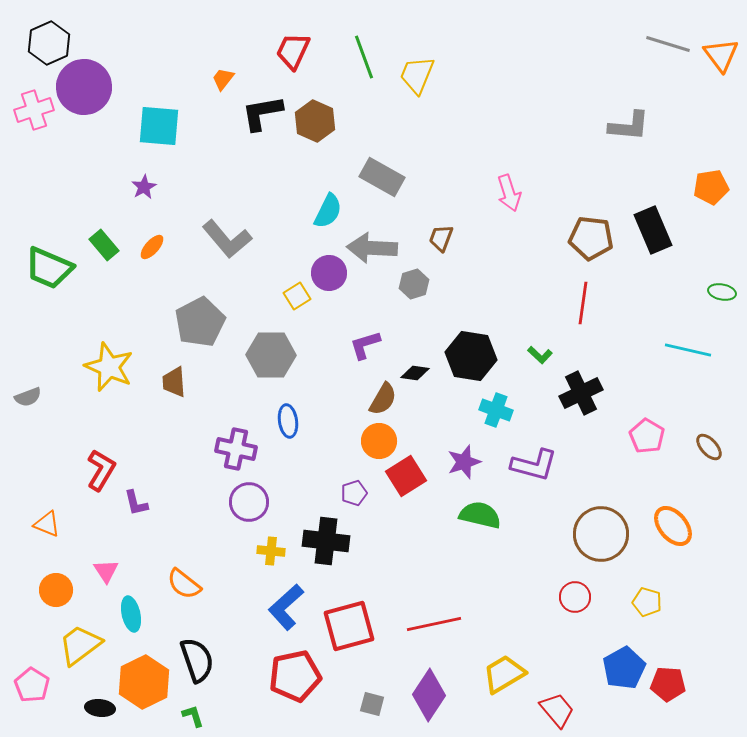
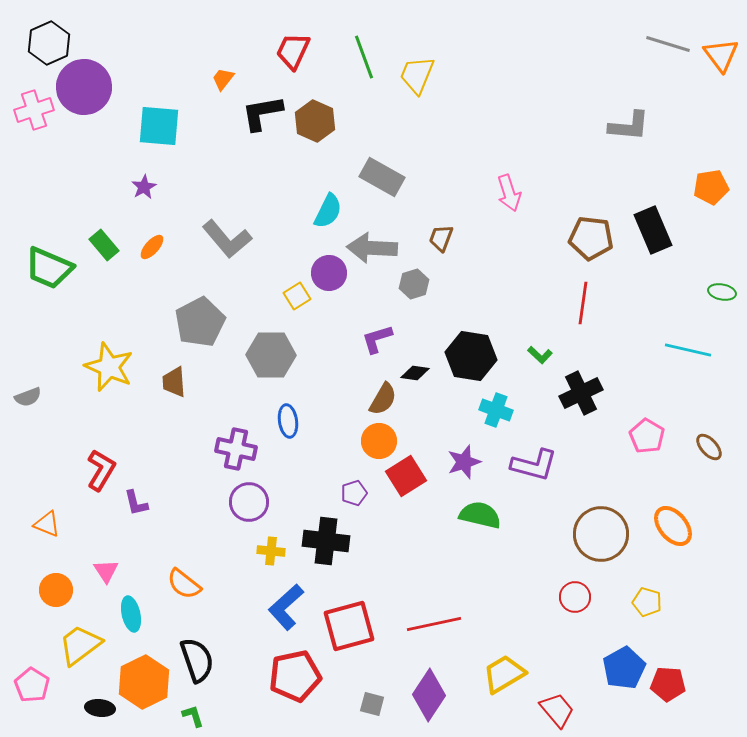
purple L-shape at (365, 345): moved 12 px right, 6 px up
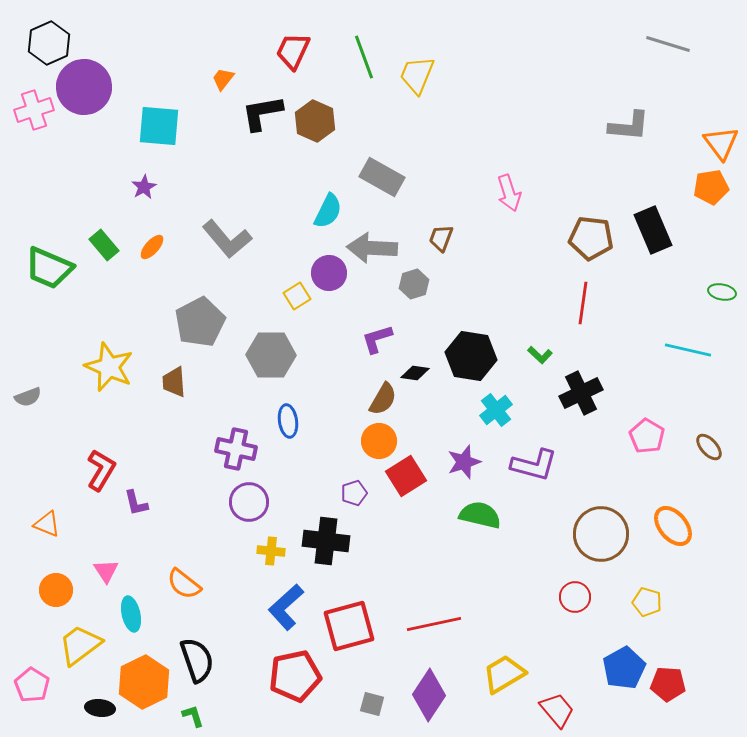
orange triangle at (721, 55): moved 88 px down
cyan cross at (496, 410): rotated 32 degrees clockwise
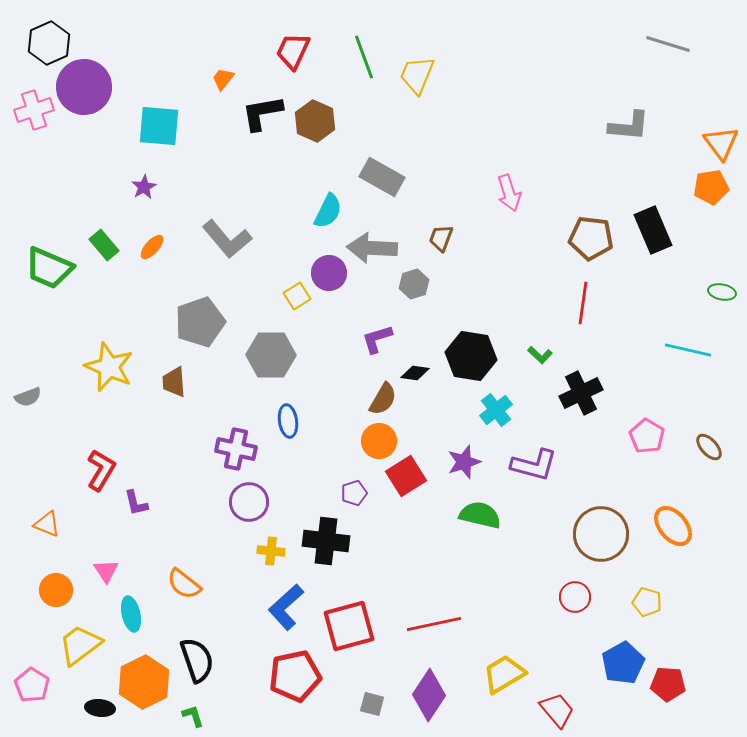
gray pentagon at (200, 322): rotated 9 degrees clockwise
blue pentagon at (624, 668): moved 1 px left, 5 px up
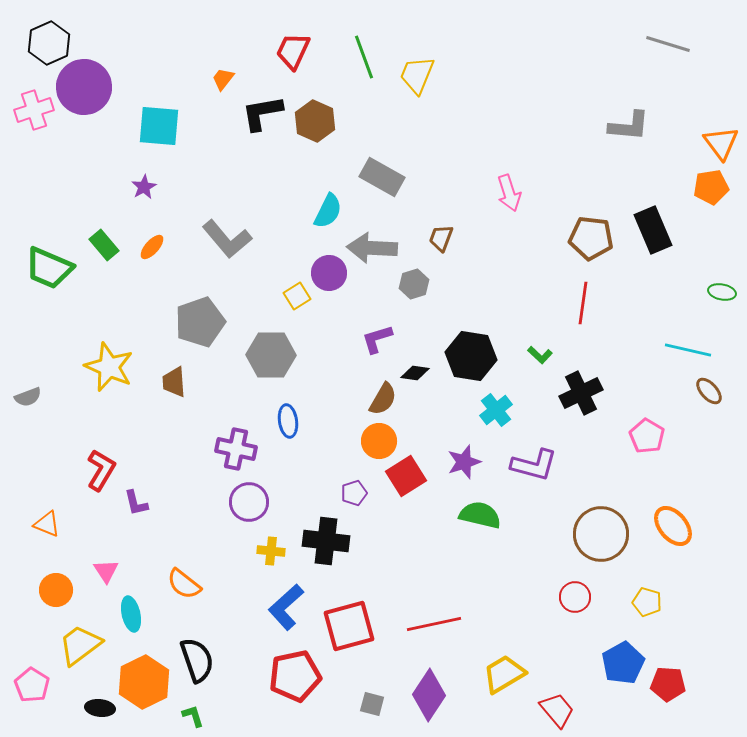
brown ellipse at (709, 447): moved 56 px up
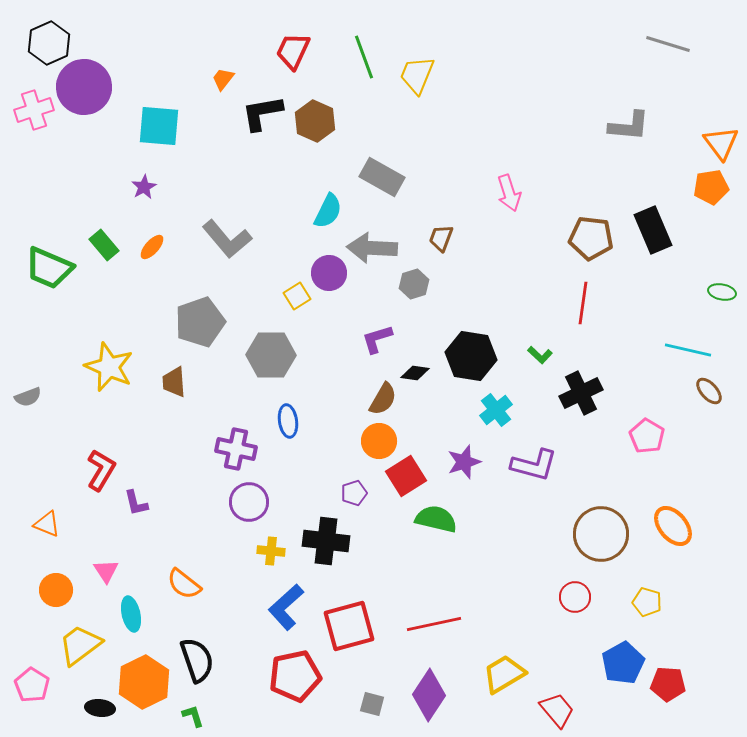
green semicircle at (480, 515): moved 44 px left, 4 px down
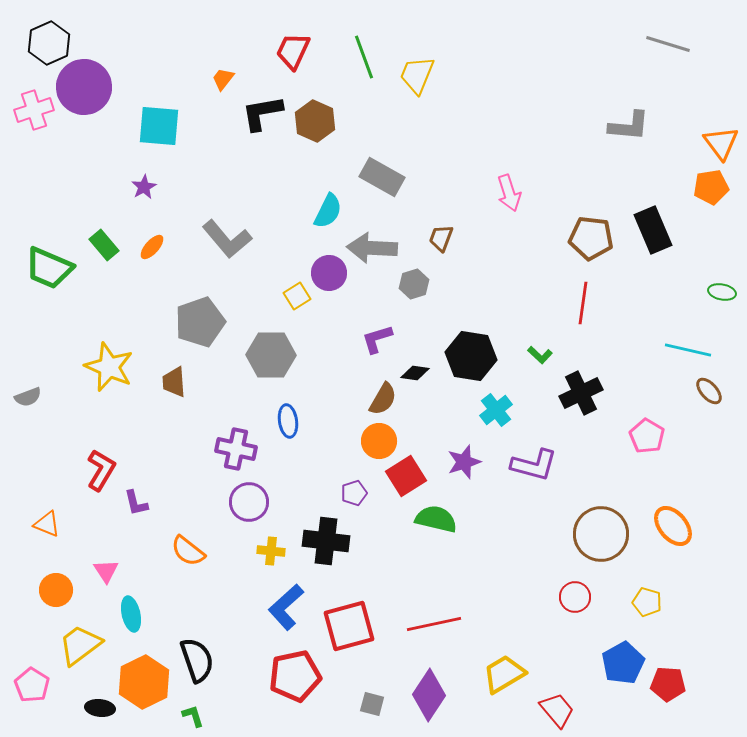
orange semicircle at (184, 584): moved 4 px right, 33 px up
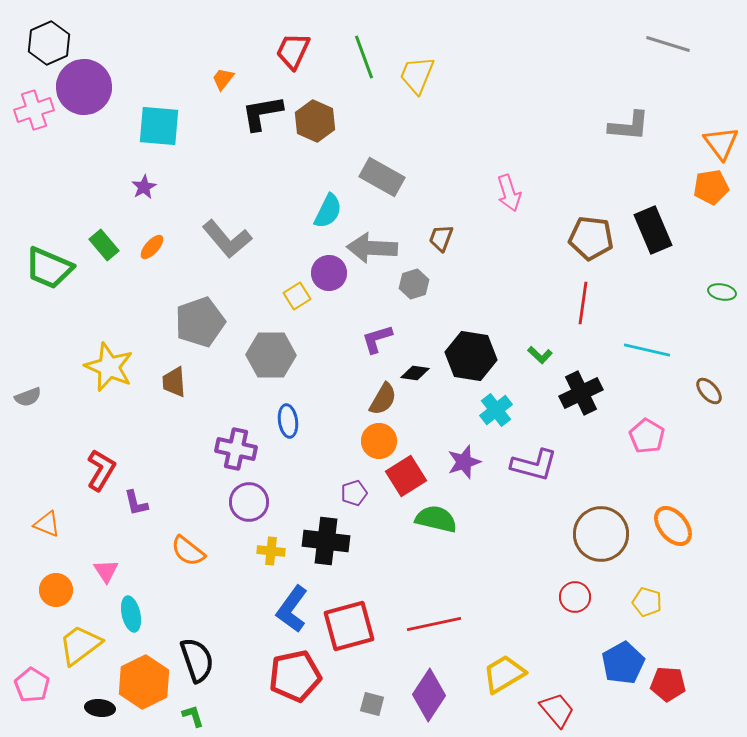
cyan line at (688, 350): moved 41 px left
blue L-shape at (286, 607): moved 6 px right, 2 px down; rotated 12 degrees counterclockwise
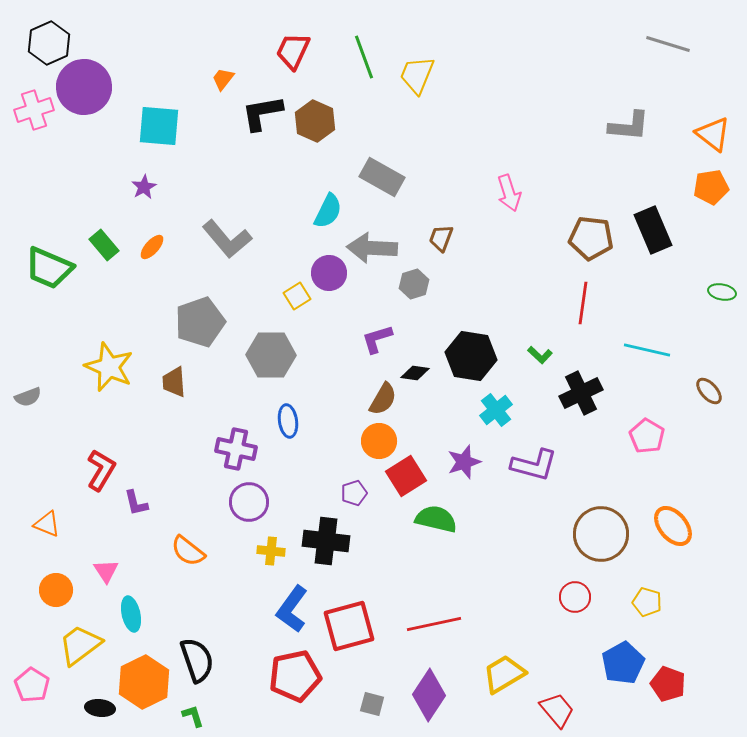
orange triangle at (721, 143): moved 8 px left, 9 px up; rotated 15 degrees counterclockwise
red pentagon at (668, 684): rotated 16 degrees clockwise
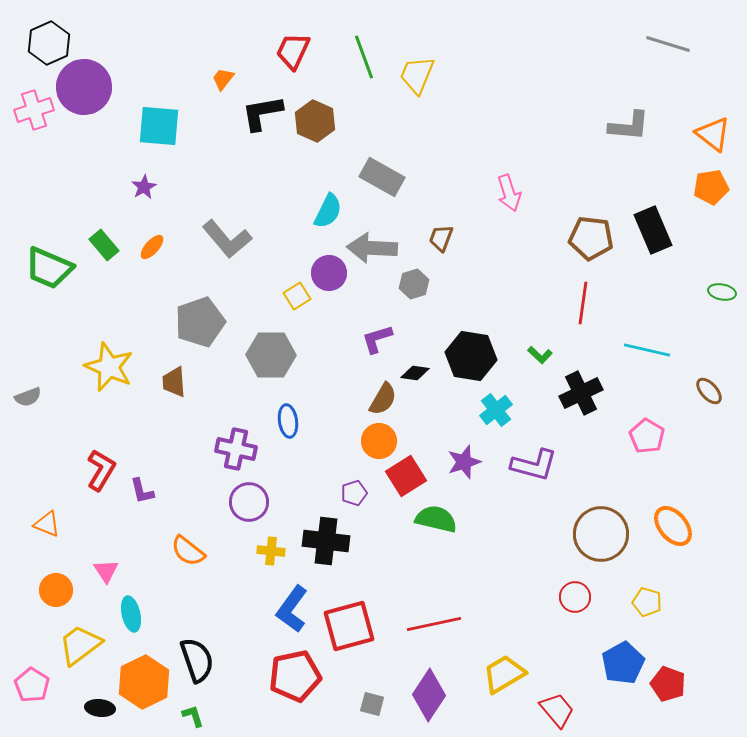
purple L-shape at (136, 503): moved 6 px right, 12 px up
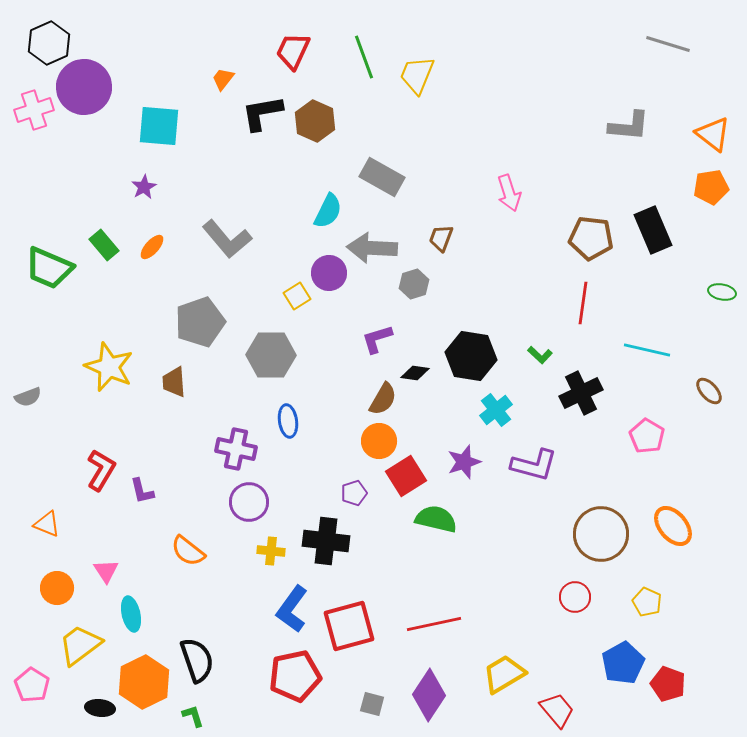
orange circle at (56, 590): moved 1 px right, 2 px up
yellow pentagon at (647, 602): rotated 8 degrees clockwise
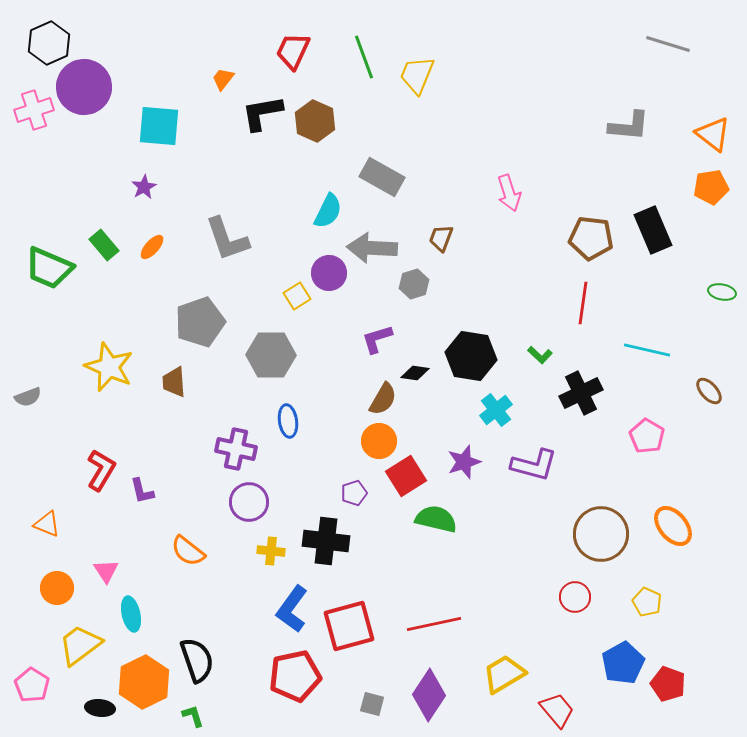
gray L-shape at (227, 239): rotated 21 degrees clockwise
